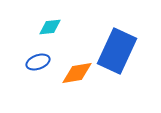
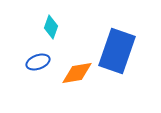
cyan diamond: moved 1 px right; rotated 65 degrees counterclockwise
blue rectangle: rotated 6 degrees counterclockwise
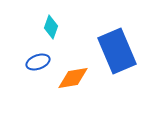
blue rectangle: rotated 42 degrees counterclockwise
orange diamond: moved 4 px left, 5 px down
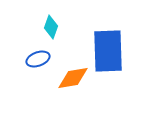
blue rectangle: moved 9 px left; rotated 21 degrees clockwise
blue ellipse: moved 3 px up
